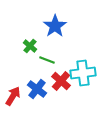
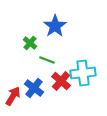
green cross: moved 3 px up
blue cross: moved 3 px left, 1 px up
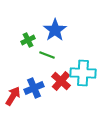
blue star: moved 4 px down
green cross: moved 2 px left, 3 px up; rotated 24 degrees clockwise
green line: moved 5 px up
cyan cross: rotated 10 degrees clockwise
blue cross: rotated 30 degrees clockwise
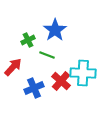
red arrow: moved 29 px up; rotated 12 degrees clockwise
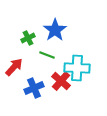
green cross: moved 2 px up
red arrow: moved 1 px right
cyan cross: moved 6 px left, 5 px up
